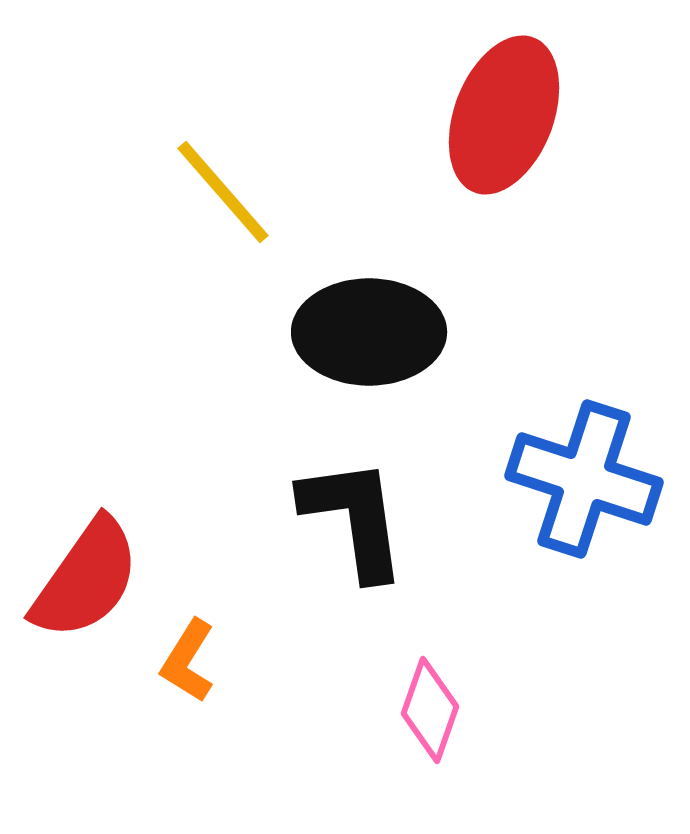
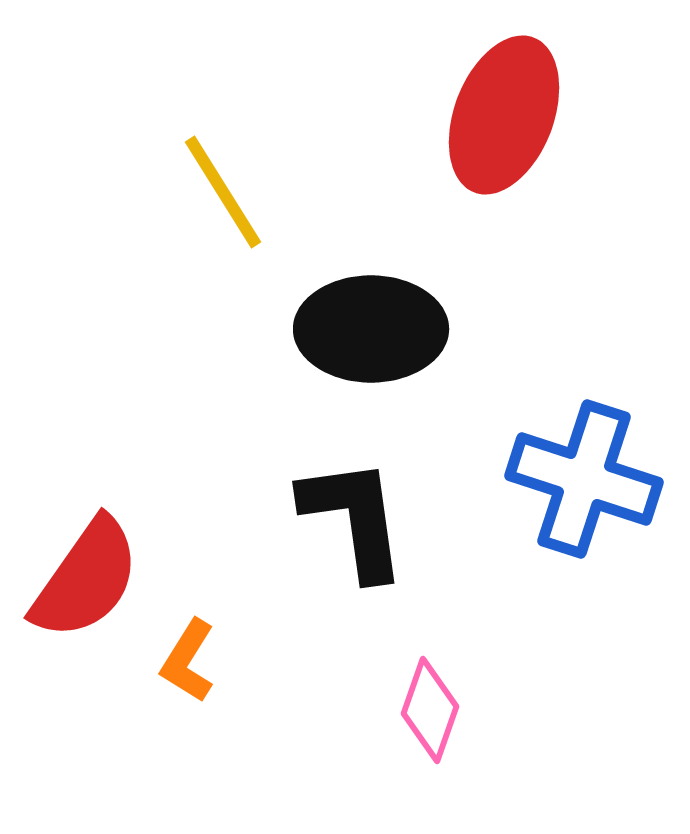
yellow line: rotated 9 degrees clockwise
black ellipse: moved 2 px right, 3 px up
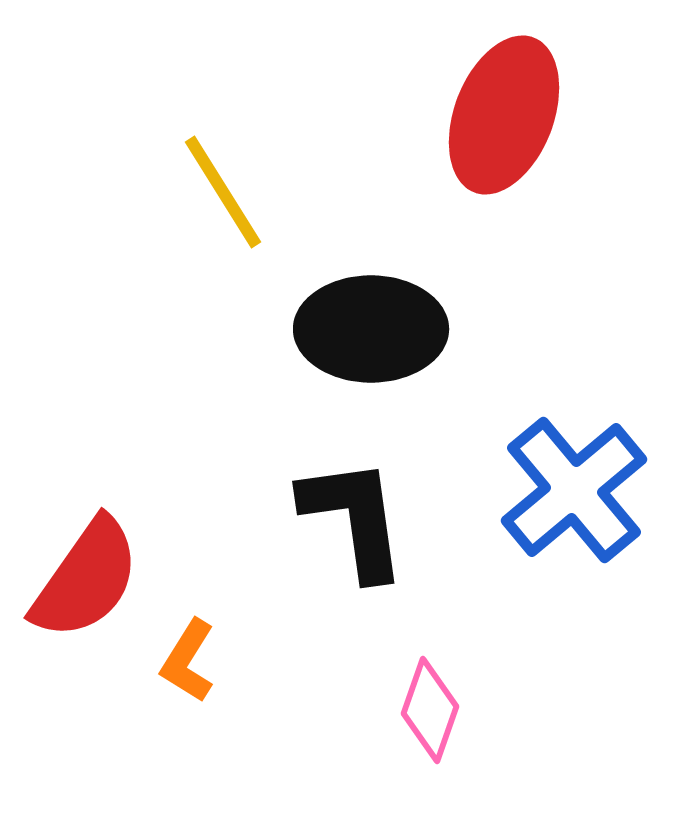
blue cross: moved 10 px left, 11 px down; rotated 32 degrees clockwise
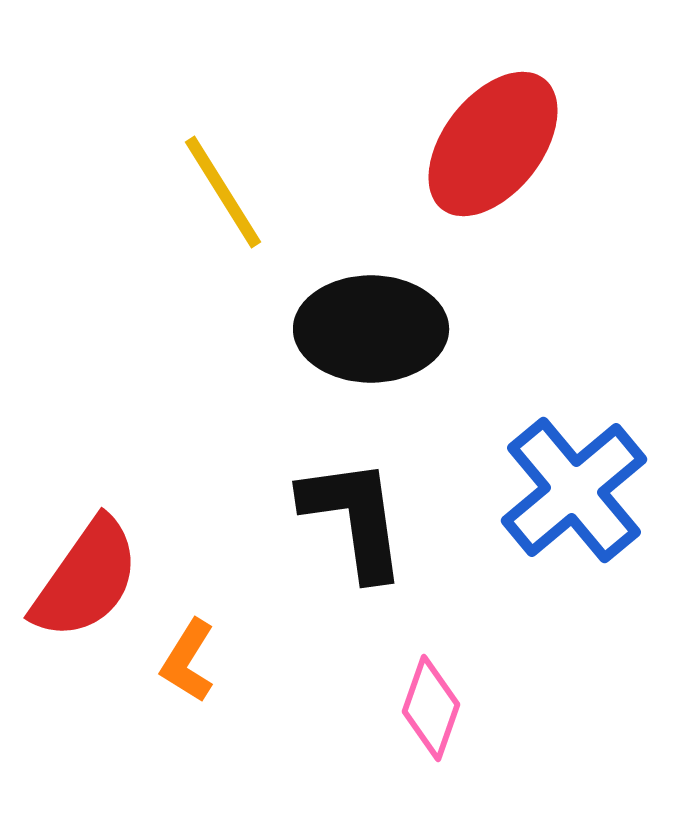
red ellipse: moved 11 px left, 29 px down; rotated 17 degrees clockwise
pink diamond: moved 1 px right, 2 px up
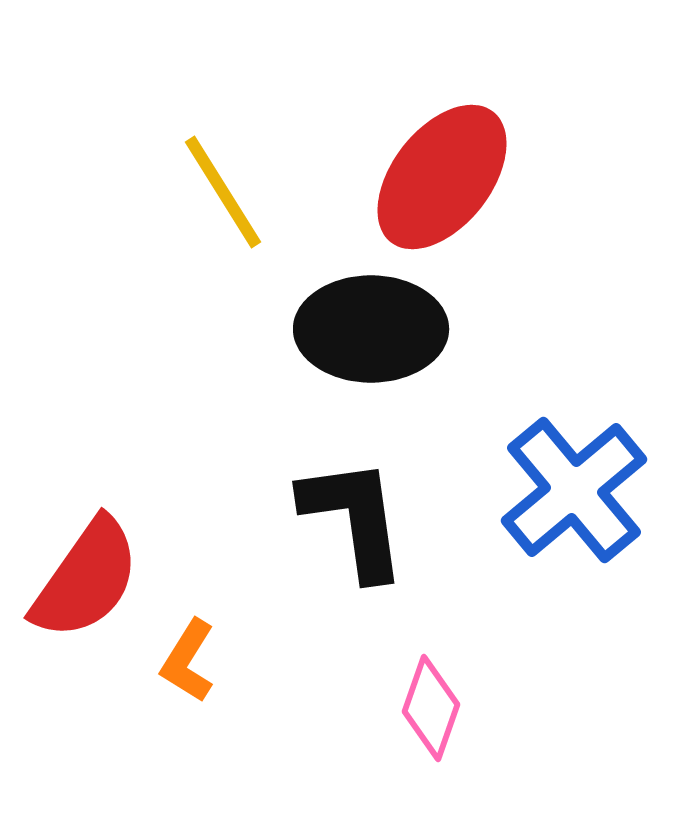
red ellipse: moved 51 px left, 33 px down
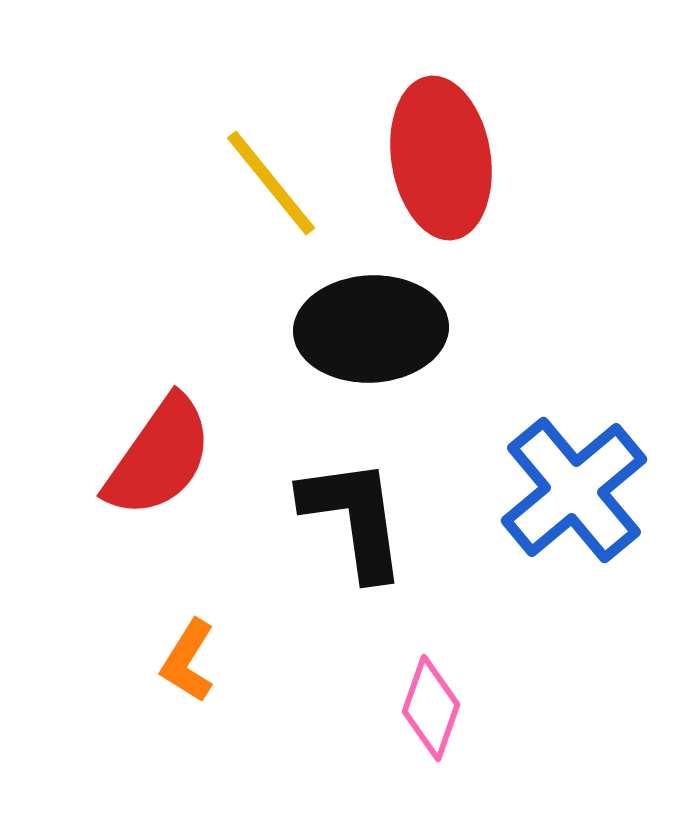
red ellipse: moved 1 px left, 19 px up; rotated 47 degrees counterclockwise
yellow line: moved 48 px right, 9 px up; rotated 7 degrees counterclockwise
black ellipse: rotated 3 degrees counterclockwise
red semicircle: moved 73 px right, 122 px up
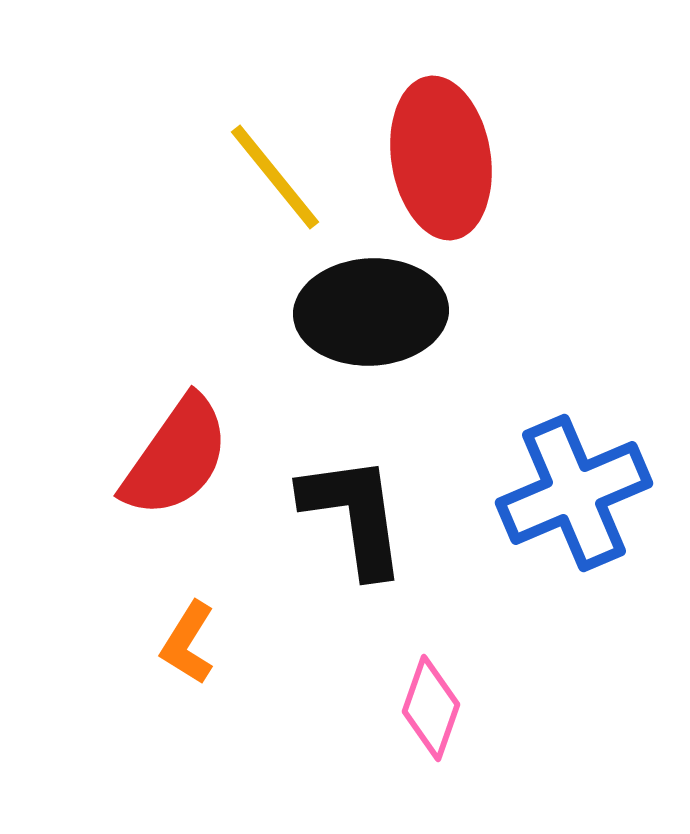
yellow line: moved 4 px right, 6 px up
black ellipse: moved 17 px up
red semicircle: moved 17 px right
blue cross: moved 3 px down; rotated 17 degrees clockwise
black L-shape: moved 3 px up
orange L-shape: moved 18 px up
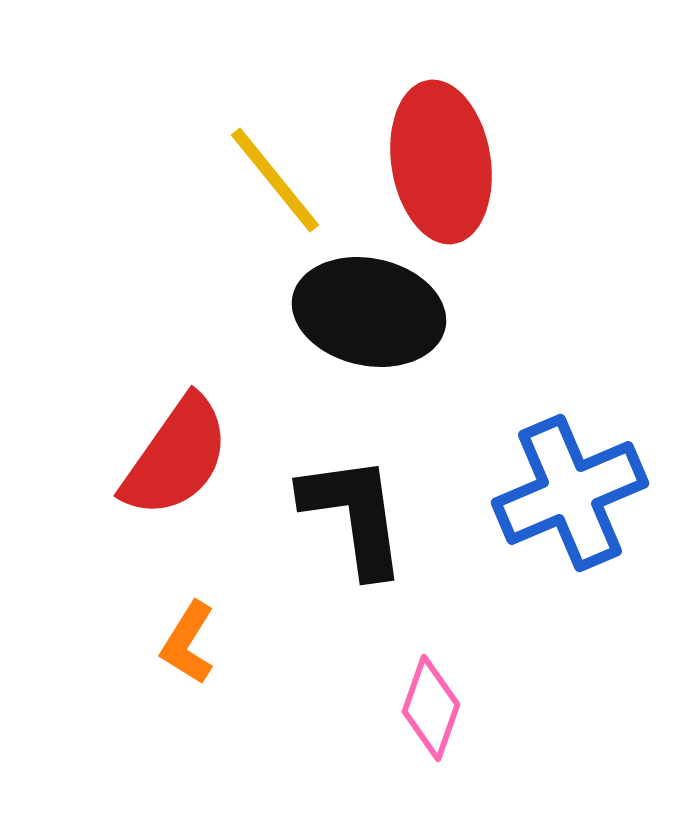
red ellipse: moved 4 px down
yellow line: moved 3 px down
black ellipse: moved 2 px left; rotated 15 degrees clockwise
blue cross: moved 4 px left
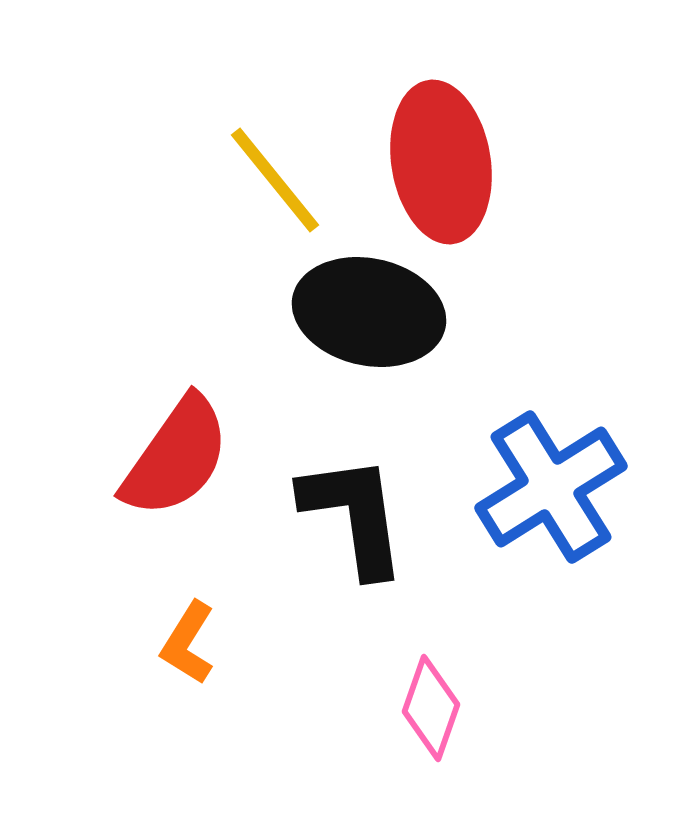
blue cross: moved 19 px left, 6 px up; rotated 9 degrees counterclockwise
